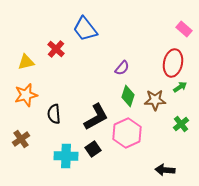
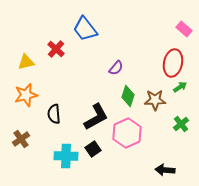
purple semicircle: moved 6 px left
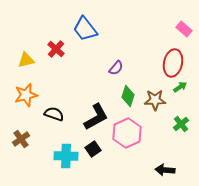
yellow triangle: moved 2 px up
black semicircle: rotated 114 degrees clockwise
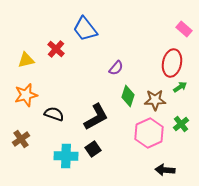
red ellipse: moved 1 px left
pink hexagon: moved 22 px right
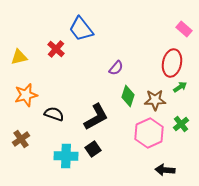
blue trapezoid: moved 4 px left
yellow triangle: moved 7 px left, 3 px up
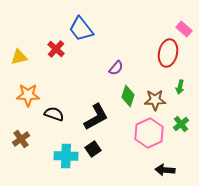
red ellipse: moved 4 px left, 10 px up
green arrow: rotated 136 degrees clockwise
orange star: moved 2 px right; rotated 15 degrees clockwise
